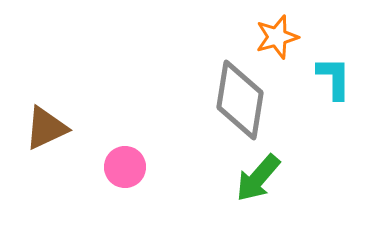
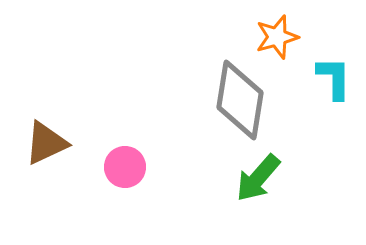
brown triangle: moved 15 px down
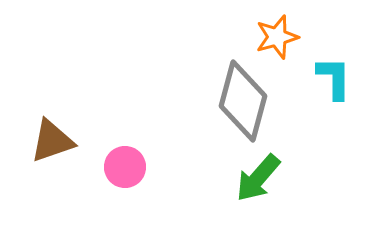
gray diamond: moved 3 px right, 1 px down; rotated 6 degrees clockwise
brown triangle: moved 6 px right, 2 px up; rotated 6 degrees clockwise
